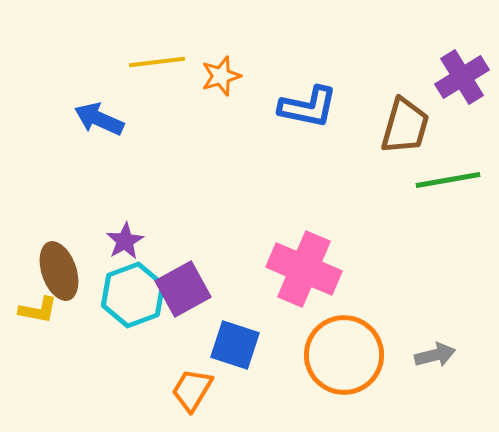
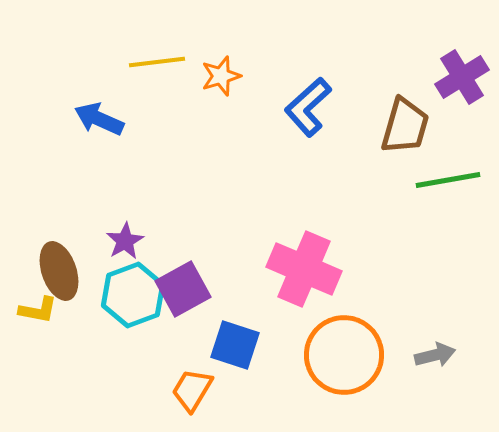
blue L-shape: rotated 126 degrees clockwise
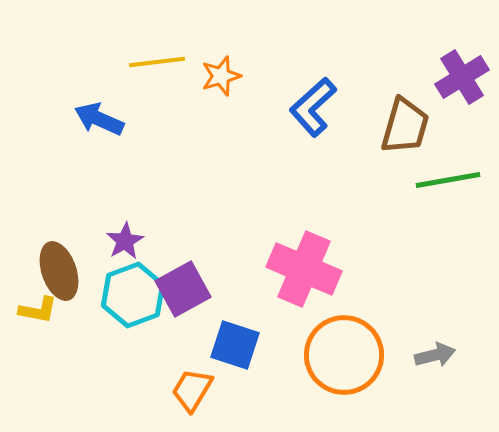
blue L-shape: moved 5 px right
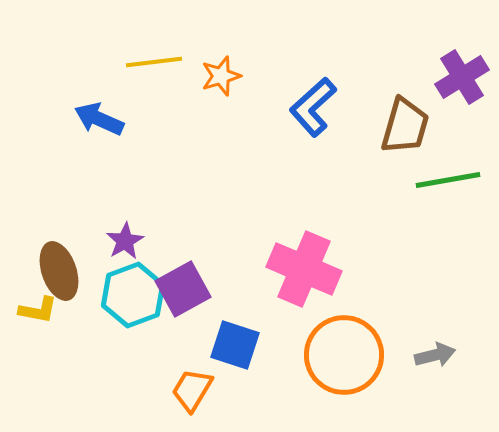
yellow line: moved 3 px left
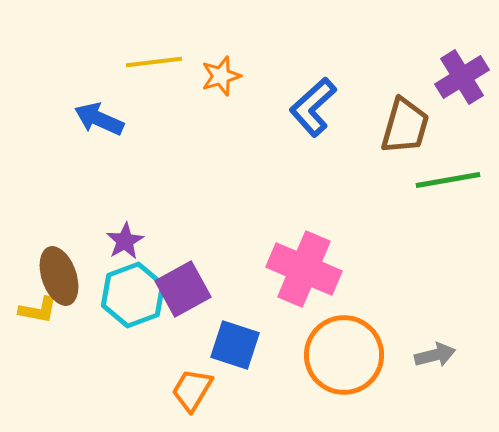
brown ellipse: moved 5 px down
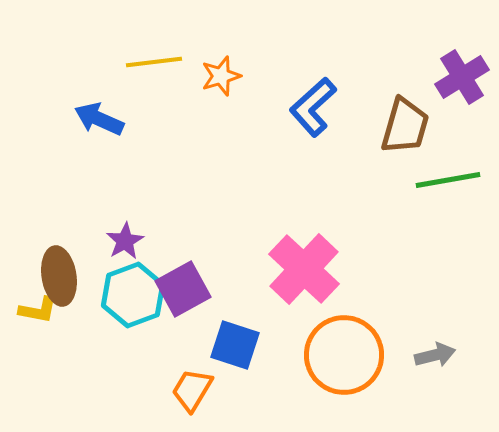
pink cross: rotated 20 degrees clockwise
brown ellipse: rotated 10 degrees clockwise
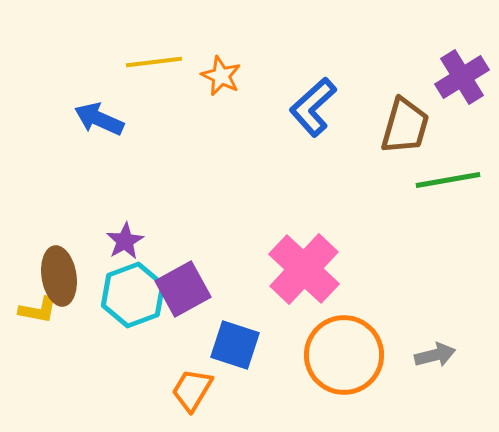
orange star: rotated 30 degrees counterclockwise
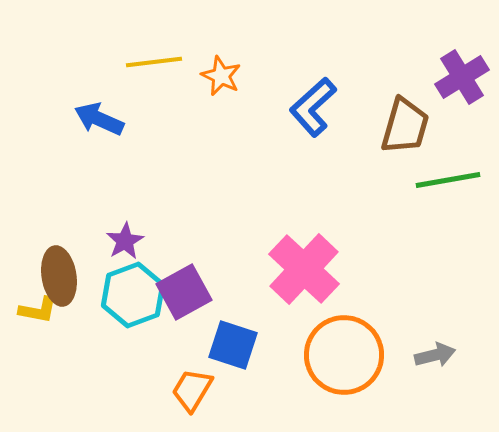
purple square: moved 1 px right, 3 px down
blue square: moved 2 px left
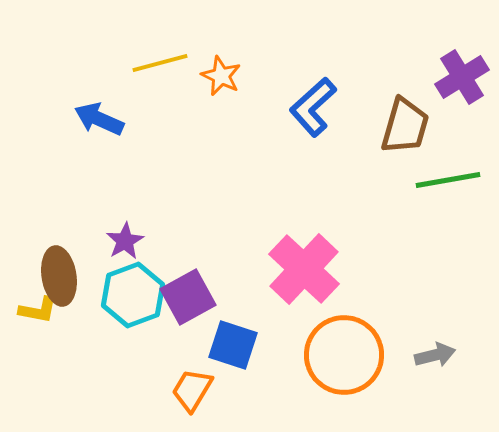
yellow line: moved 6 px right, 1 px down; rotated 8 degrees counterclockwise
purple square: moved 4 px right, 5 px down
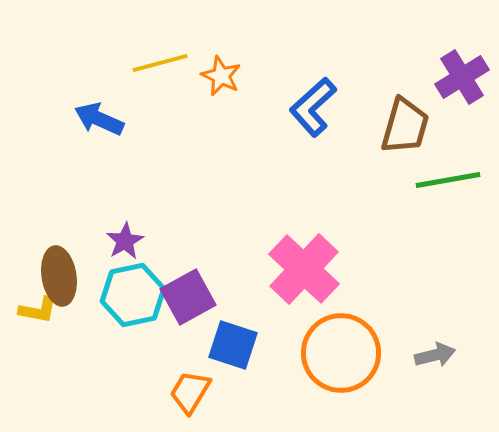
cyan hexagon: rotated 8 degrees clockwise
orange circle: moved 3 px left, 2 px up
orange trapezoid: moved 2 px left, 2 px down
